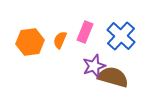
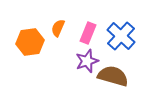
pink rectangle: moved 3 px right, 1 px down
orange semicircle: moved 2 px left, 12 px up
purple star: moved 7 px left, 5 px up
brown semicircle: moved 1 px up
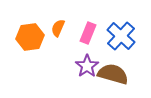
orange hexagon: moved 5 px up
purple star: moved 5 px down; rotated 15 degrees counterclockwise
brown semicircle: moved 2 px up
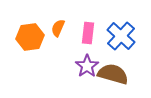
pink rectangle: rotated 15 degrees counterclockwise
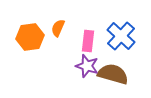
pink rectangle: moved 8 px down
purple star: rotated 20 degrees counterclockwise
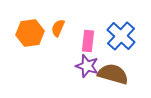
orange hexagon: moved 4 px up
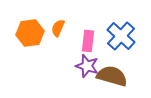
brown semicircle: moved 1 px left, 2 px down
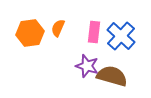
pink rectangle: moved 6 px right, 9 px up
